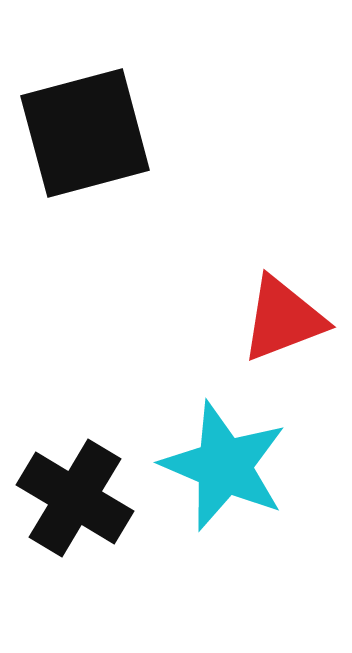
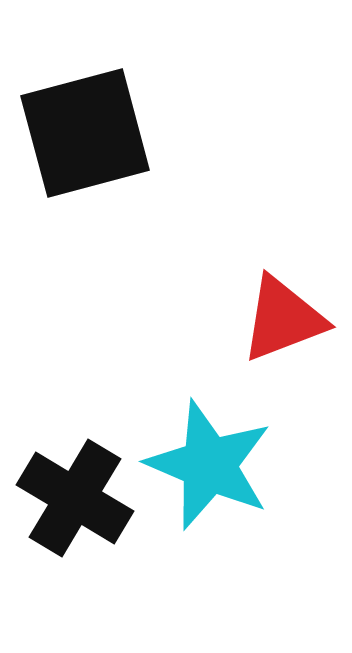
cyan star: moved 15 px left, 1 px up
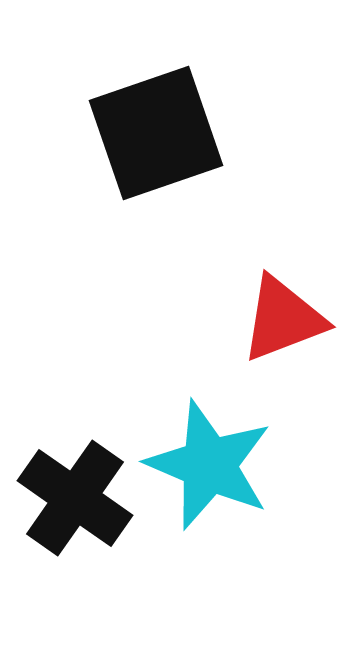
black square: moved 71 px right; rotated 4 degrees counterclockwise
black cross: rotated 4 degrees clockwise
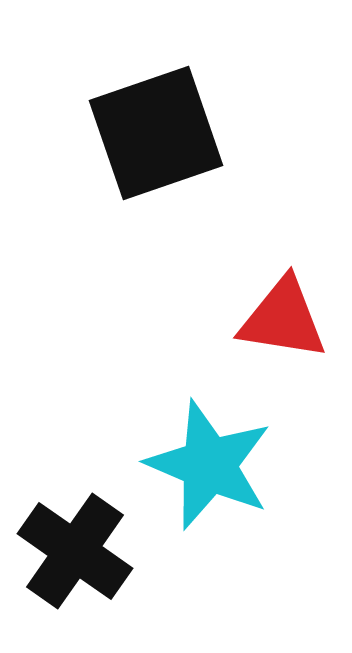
red triangle: rotated 30 degrees clockwise
black cross: moved 53 px down
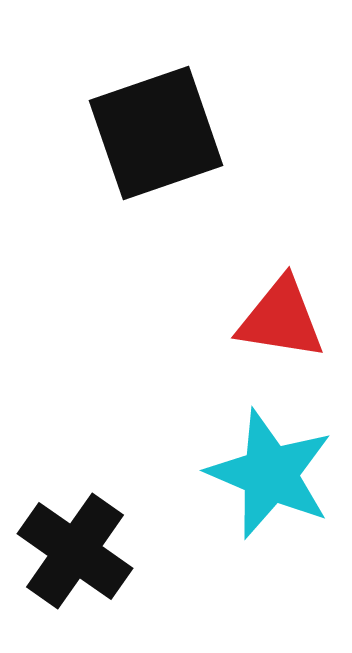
red triangle: moved 2 px left
cyan star: moved 61 px right, 9 px down
